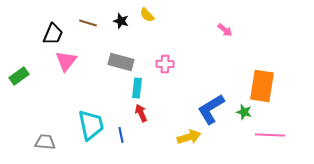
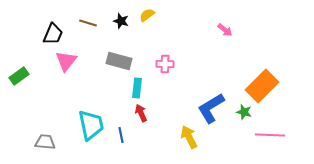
yellow semicircle: rotated 98 degrees clockwise
gray rectangle: moved 2 px left, 1 px up
orange rectangle: rotated 36 degrees clockwise
blue L-shape: moved 1 px up
yellow arrow: rotated 100 degrees counterclockwise
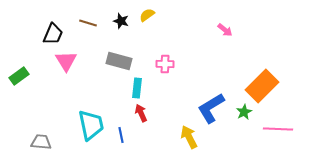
pink triangle: rotated 10 degrees counterclockwise
green star: rotated 28 degrees clockwise
pink line: moved 8 px right, 6 px up
gray trapezoid: moved 4 px left
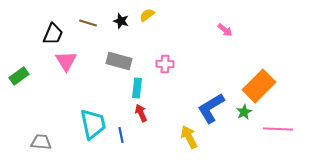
orange rectangle: moved 3 px left
cyan trapezoid: moved 2 px right, 1 px up
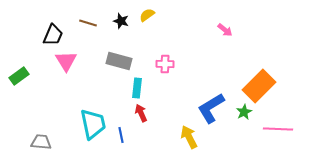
black trapezoid: moved 1 px down
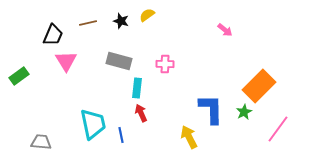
brown line: rotated 30 degrees counterclockwise
blue L-shape: moved 1 px down; rotated 120 degrees clockwise
pink line: rotated 56 degrees counterclockwise
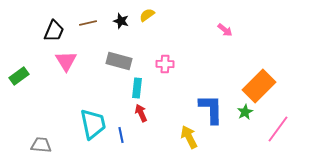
black trapezoid: moved 1 px right, 4 px up
green star: moved 1 px right
gray trapezoid: moved 3 px down
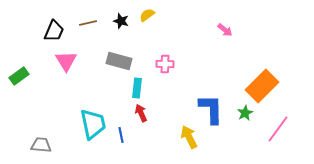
orange rectangle: moved 3 px right
green star: moved 1 px down
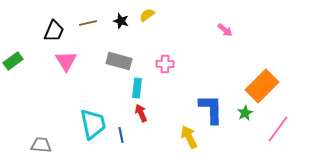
green rectangle: moved 6 px left, 15 px up
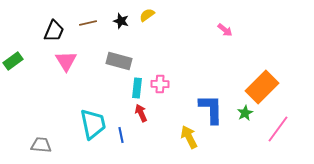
pink cross: moved 5 px left, 20 px down
orange rectangle: moved 1 px down
